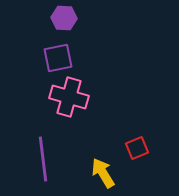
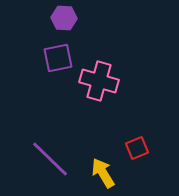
pink cross: moved 30 px right, 16 px up
purple line: moved 7 px right; rotated 39 degrees counterclockwise
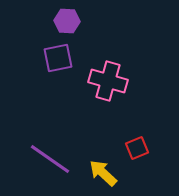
purple hexagon: moved 3 px right, 3 px down
pink cross: moved 9 px right
purple line: rotated 9 degrees counterclockwise
yellow arrow: rotated 16 degrees counterclockwise
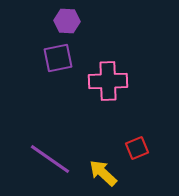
pink cross: rotated 18 degrees counterclockwise
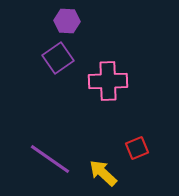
purple square: rotated 24 degrees counterclockwise
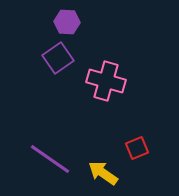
purple hexagon: moved 1 px down
pink cross: moved 2 px left; rotated 18 degrees clockwise
yellow arrow: rotated 8 degrees counterclockwise
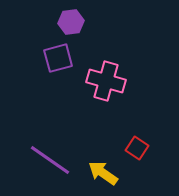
purple hexagon: moved 4 px right; rotated 10 degrees counterclockwise
purple square: rotated 20 degrees clockwise
red square: rotated 35 degrees counterclockwise
purple line: moved 1 px down
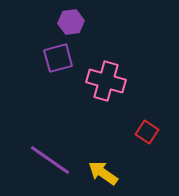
red square: moved 10 px right, 16 px up
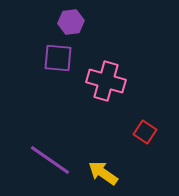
purple square: rotated 20 degrees clockwise
red square: moved 2 px left
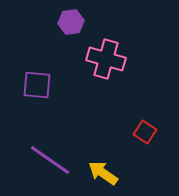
purple square: moved 21 px left, 27 px down
pink cross: moved 22 px up
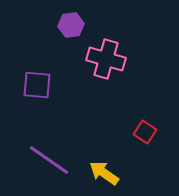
purple hexagon: moved 3 px down
purple line: moved 1 px left
yellow arrow: moved 1 px right
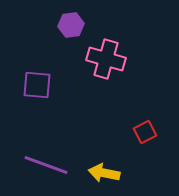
red square: rotated 30 degrees clockwise
purple line: moved 3 px left, 5 px down; rotated 15 degrees counterclockwise
yellow arrow: rotated 24 degrees counterclockwise
